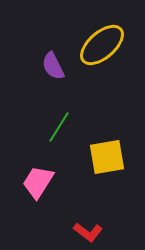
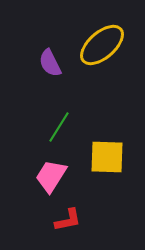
purple semicircle: moved 3 px left, 3 px up
yellow square: rotated 12 degrees clockwise
pink trapezoid: moved 13 px right, 6 px up
red L-shape: moved 20 px left, 12 px up; rotated 48 degrees counterclockwise
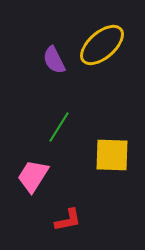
purple semicircle: moved 4 px right, 3 px up
yellow square: moved 5 px right, 2 px up
pink trapezoid: moved 18 px left
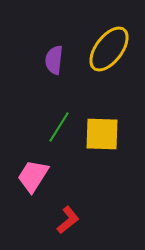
yellow ellipse: moved 7 px right, 4 px down; rotated 12 degrees counterclockwise
purple semicircle: rotated 32 degrees clockwise
yellow square: moved 10 px left, 21 px up
red L-shape: rotated 28 degrees counterclockwise
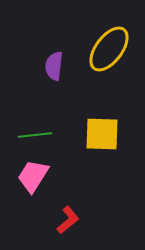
purple semicircle: moved 6 px down
green line: moved 24 px left, 8 px down; rotated 52 degrees clockwise
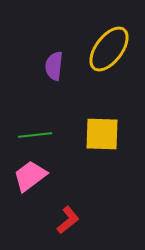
pink trapezoid: moved 3 px left; rotated 21 degrees clockwise
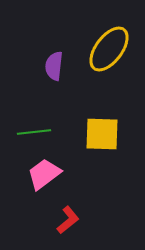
green line: moved 1 px left, 3 px up
pink trapezoid: moved 14 px right, 2 px up
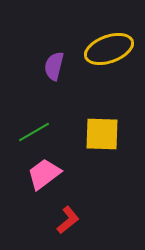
yellow ellipse: rotated 33 degrees clockwise
purple semicircle: rotated 8 degrees clockwise
green line: rotated 24 degrees counterclockwise
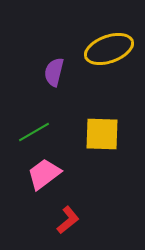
purple semicircle: moved 6 px down
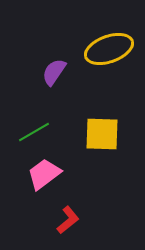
purple semicircle: rotated 20 degrees clockwise
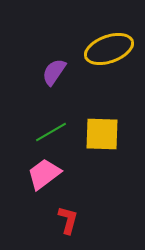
green line: moved 17 px right
red L-shape: rotated 36 degrees counterclockwise
